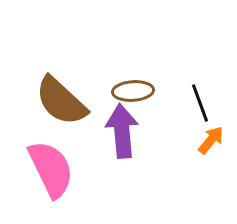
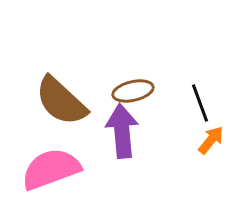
brown ellipse: rotated 9 degrees counterclockwise
pink semicircle: rotated 84 degrees counterclockwise
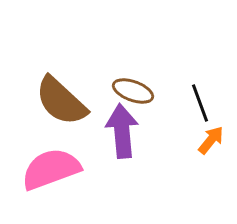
brown ellipse: rotated 33 degrees clockwise
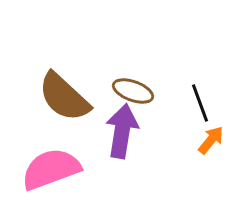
brown semicircle: moved 3 px right, 4 px up
purple arrow: rotated 14 degrees clockwise
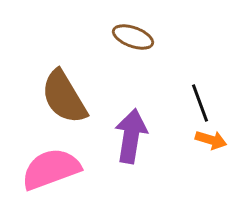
brown ellipse: moved 54 px up
brown semicircle: rotated 16 degrees clockwise
purple arrow: moved 9 px right, 5 px down
orange arrow: rotated 68 degrees clockwise
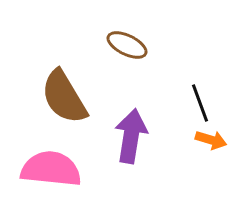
brown ellipse: moved 6 px left, 8 px down; rotated 6 degrees clockwise
pink semicircle: rotated 26 degrees clockwise
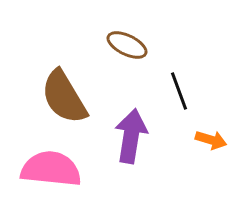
black line: moved 21 px left, 12 px up
